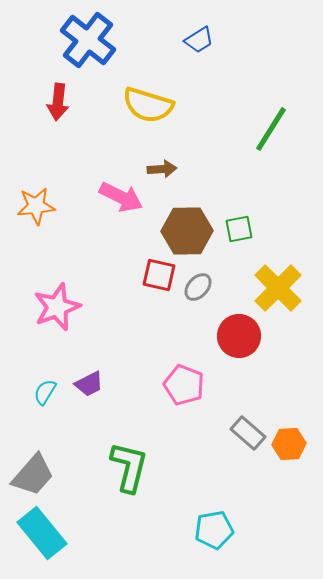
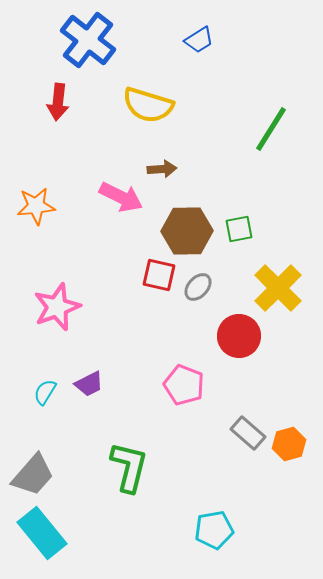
orange hexagon: rotated 12 degrees counterclockwise
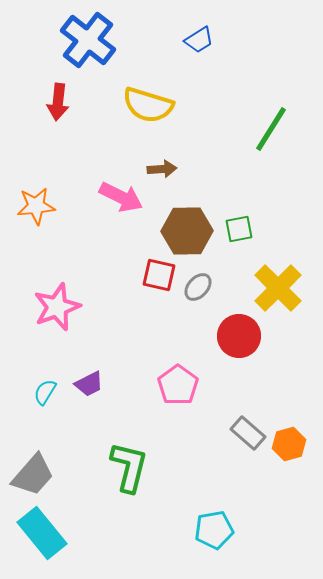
pink pentagon: moved 6 px left; rotated 15 degrees clockwise
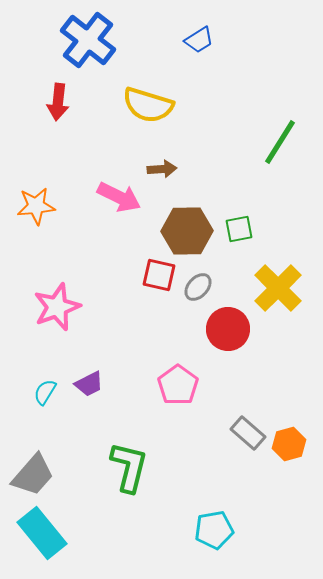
green line: moved 9 px right, 13 px down
pink arrow: moved 2 px left
red circle: moved 11 px left, 7 px up
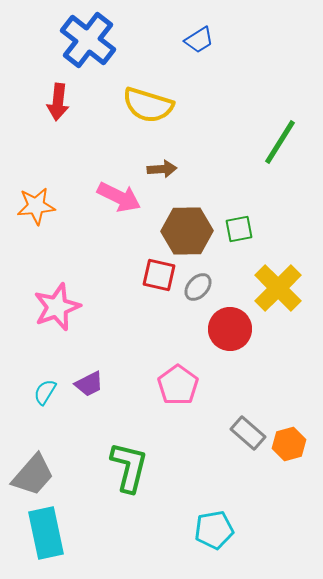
red circle: moved 2 px right
cyan rectangle: moved 4 px right; rotated 27 degrees clockwise
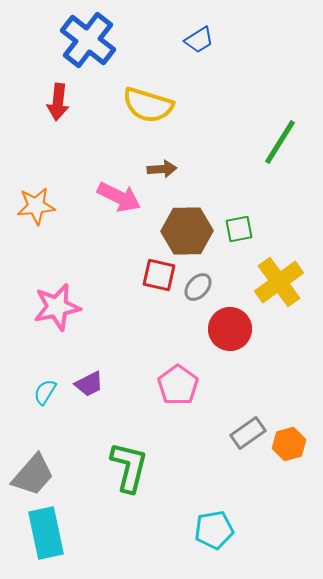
yellow cross: moved 1 px right, 6 px up; rotated 9 degrees clockwise
pink star: rotated 9 degrees clockwise
gray rectangle: rotated 76 degrees counterclockwise
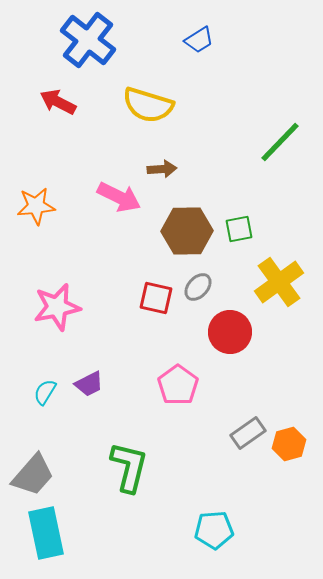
red arrow: rotated 111 degrees clockwise
green line: rotated 12 degrees clockwise
red square: moved 3 px left, 23 px down
red circle: moved 3 px down
cyan pentagon: rotated 6 degrees clockwise
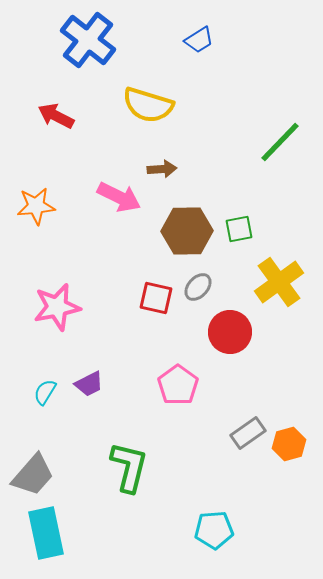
red arrow: moved 2 px left, 14 px down
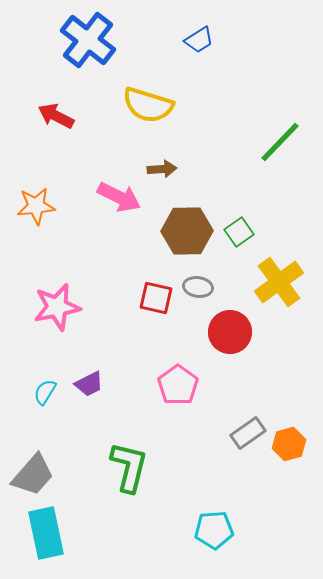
green square: moved 3 px down; rotated 24 degrees counterclockwise
gray ellipse: rotated 56 degrees clockwise
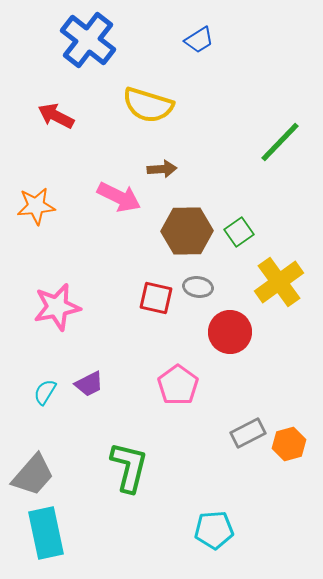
gray rectangle: rotated 8 degrees clockwise
